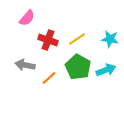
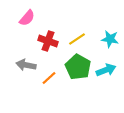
red cross: moved 1 px down
gray arrow: moved 1 px right
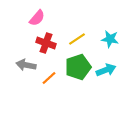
pink semicircle: moved 10 px right
red cross: moved 2 px left, 2 px down
green pentagon: rotated 25 degrees clockwise
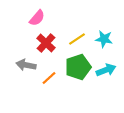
cyan star: moved 6 px left
red cross: rotated 24 degrees clockwise
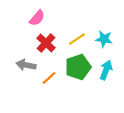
cyan arrow: rotated 48 degrees counterclockwise
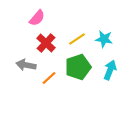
cyan arrow: moved 4 px right
